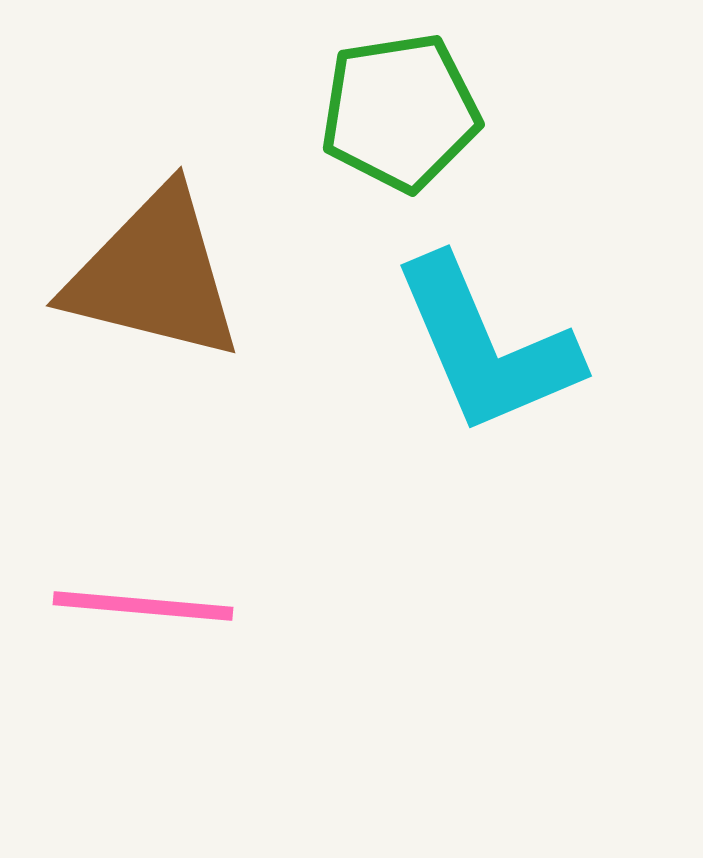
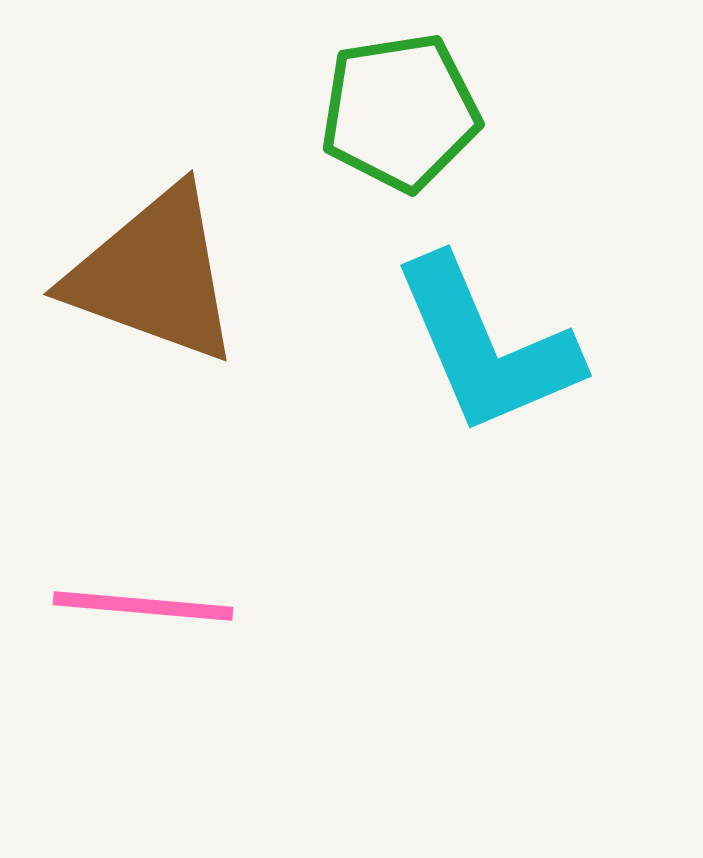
brown triangle: rotated 6 degrees clockwise
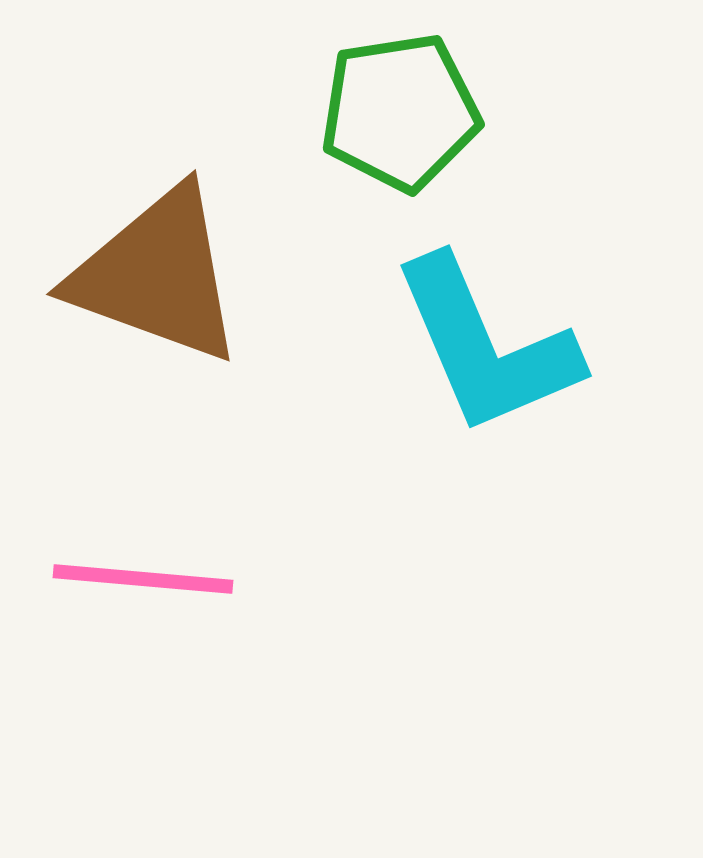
brown triangle: moved 3 px right
pink line: moved 27 px up
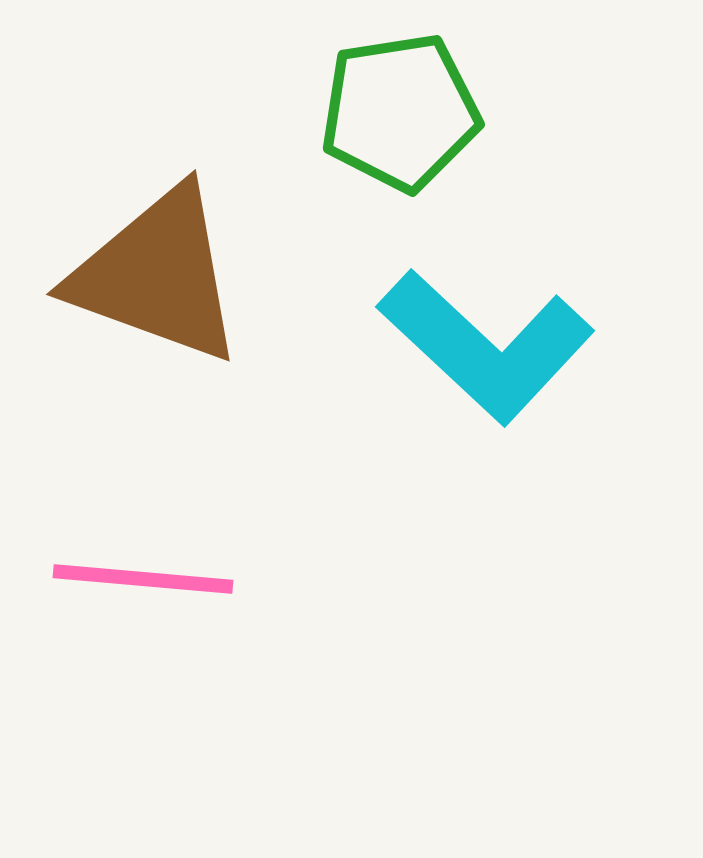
cyan L-shape: rotated 24 degrees counterclockwise
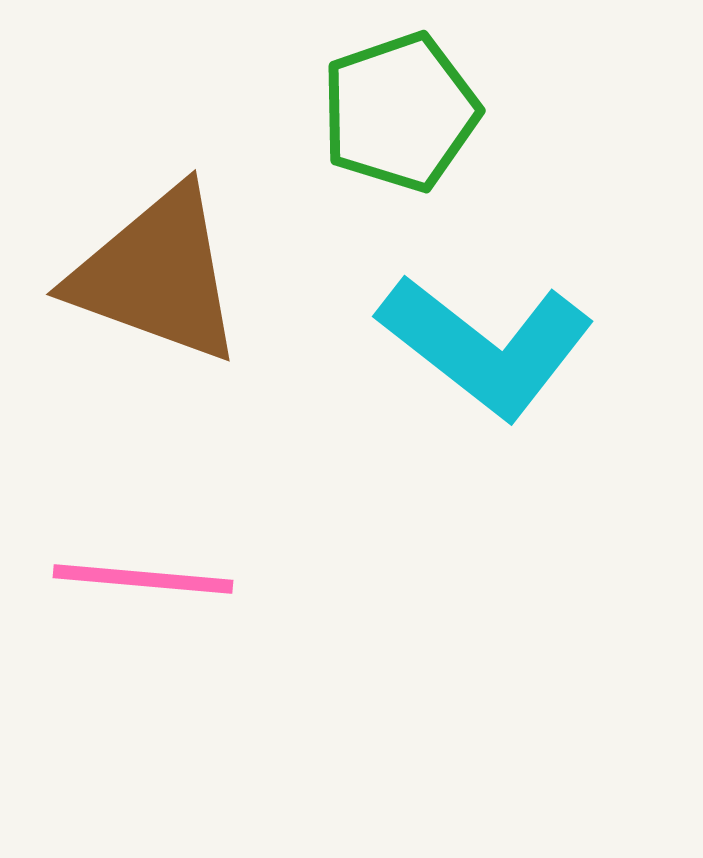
green pentagon: rotated 10 degrees counterclockwise
cyan L-shape: rotated 5 degrees counterclockwise
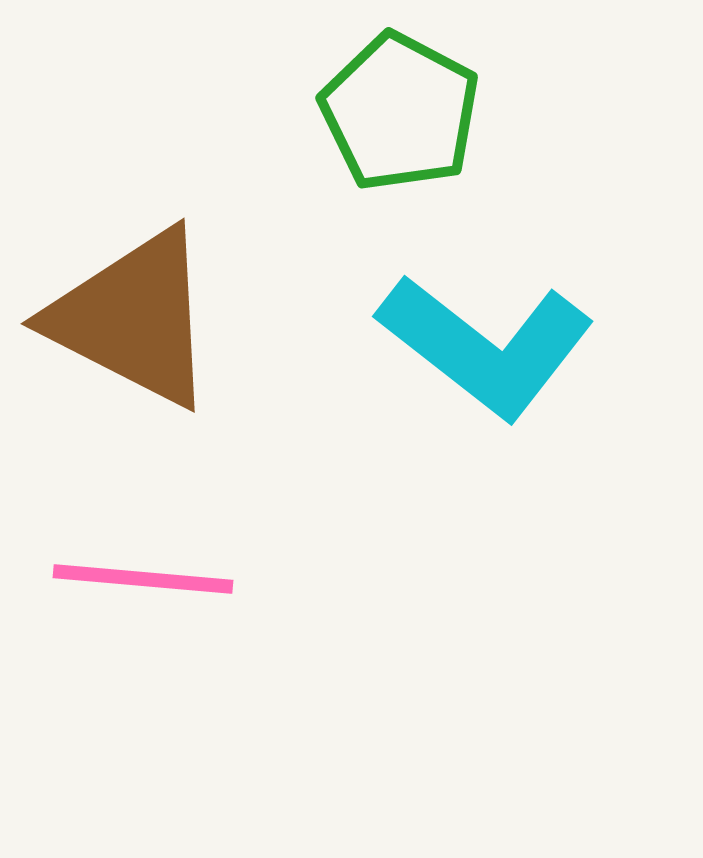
green pentagon: rotated 25 degrees counterclockwise
brown triangle: moved 24 px left, 43 px down; rotated 7 degrees clockwise
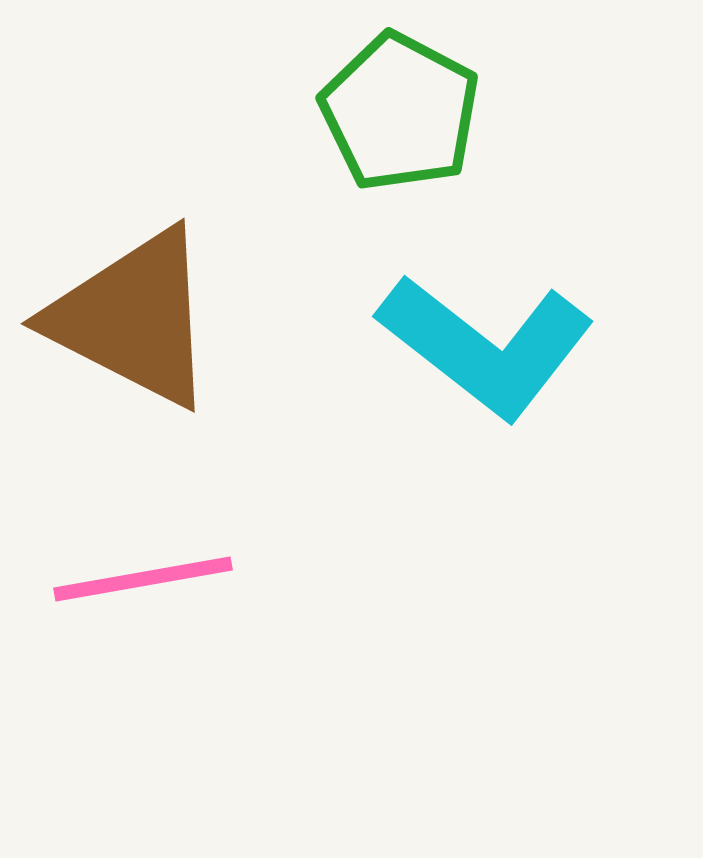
pink line: rotated 15 degrees counterclockwise
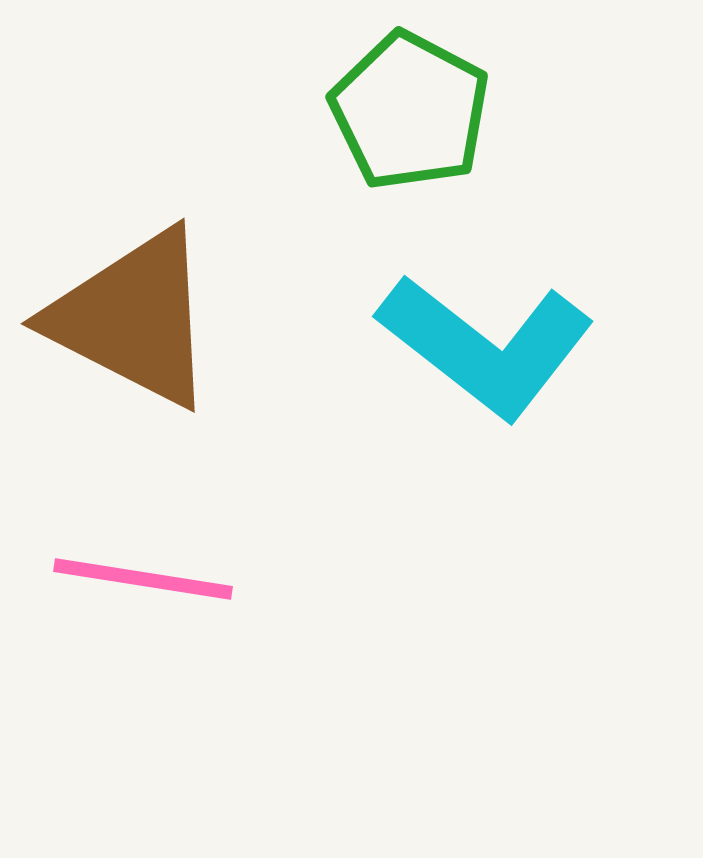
green pentagon: moved 10 px right, 1 px up
pink line: rotated 19 degrees clockwise
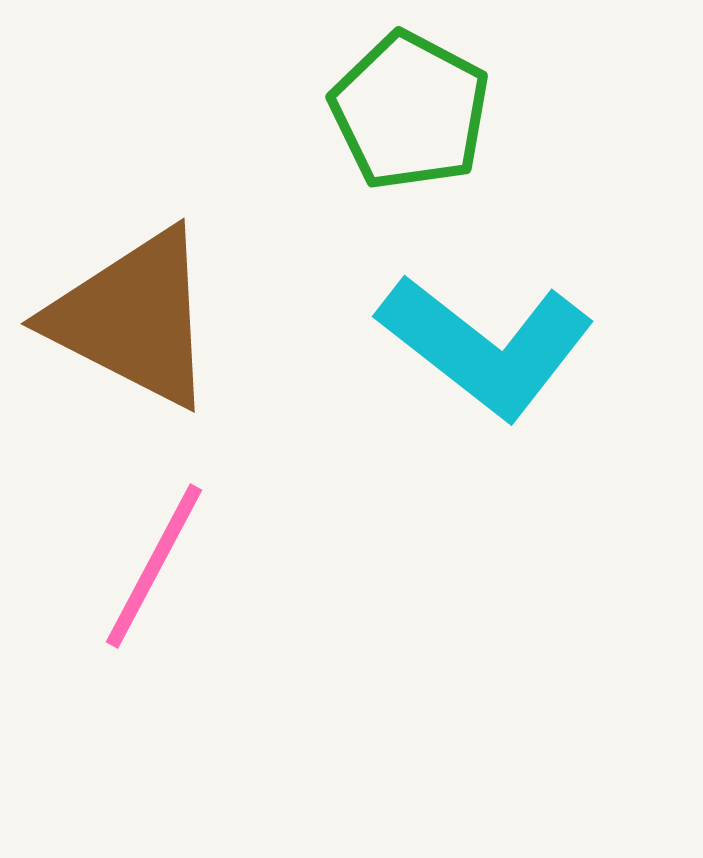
pink line: moved 11 px right, 13 px up; rotated 71 degrees counterclockwise
